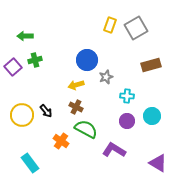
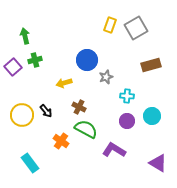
green arrow: rotated 77 degrees clockwise
yellow arrow: moved 12 px left, 2 px up
brown cross: moved 3 px right
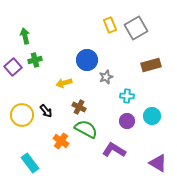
yellow rectangle: rotated 42 degrees counterclockwise
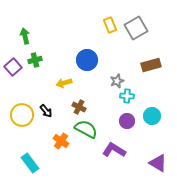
gray star: moved 11 px right, 4 px down
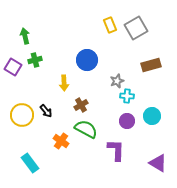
purple square: rotated 18 degrees counterclockwise
yellow arrow: rotated 77 degrees counterclockwise
brown cross: moved 2 px right, 2 px up; rotated 32 degrees clockwise
purple L-shape: moved 2 px right; rotated 60 degrees clockwise
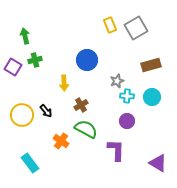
cyan circle: moved 19 px up
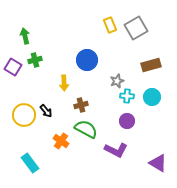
brown cross: rotated 16 degrees clockwise
yellow circle: moved 2 px right
purple L-shape: rotated 115 degrees clockwise
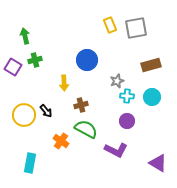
gray square: rotated 20 degrees clockwise
cyan rectangle: rotated 48 degrees clockwise
